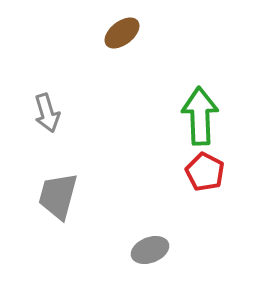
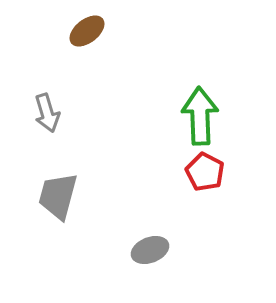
brown ellipse: moved 35 px left, 2 px up
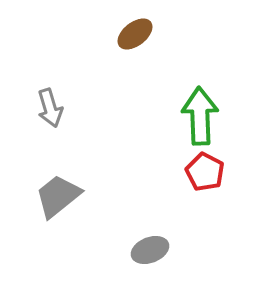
brown ellipse: moved 48 px right, 3 px down
gray arrow: moved 3 px right, 5 px up
gray trapezoid: rotated 36 degrees clockwise
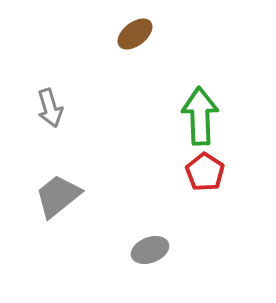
red pentagon: rotated 6 degrees clockwise
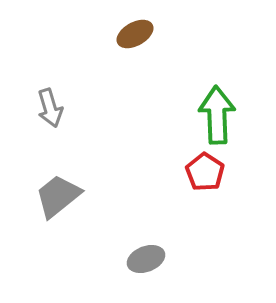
brown ellipse: rotated 9 degrees clockwise
green arrow: moved 17 px right, 1 px up
gray ellipse: moved 4 px left, 9 px down
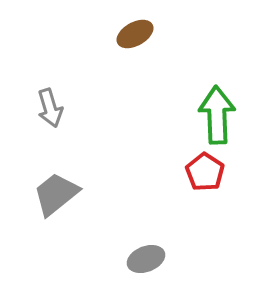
gray trapezoid: moved 2 px left, 2 px up
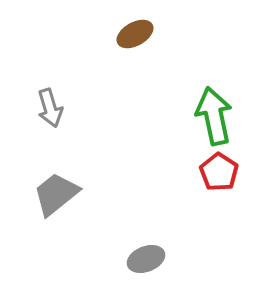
green arrow: moved 3 px left, 1 px down; rotated 10 degrees counterclockwise
red pentagon: moved 14 px right
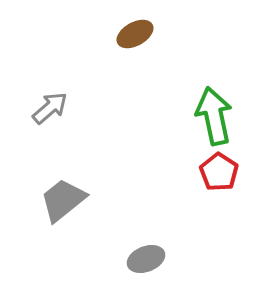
gray arrow: rotated 114 degrees counterclockwise
gray trapezoid: moved 7 px right, 6 px down
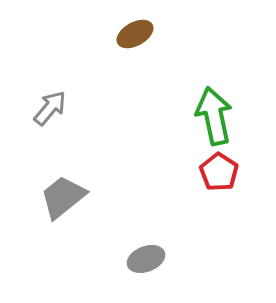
gray arrow: rotated 9 degrees counterclockwise
gray trapezoid: moved 3 px up
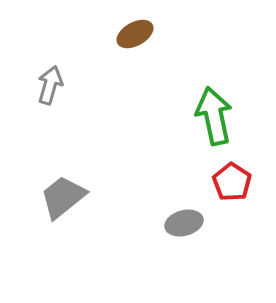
gray arrow: moved 23 px up; rotated 24 degrees counterclockwise
red pentagon: moved 13 px right, 10 px down
gray ellipse: moved 38 px right, 36 px up; rotated 6 degrees clockwise
